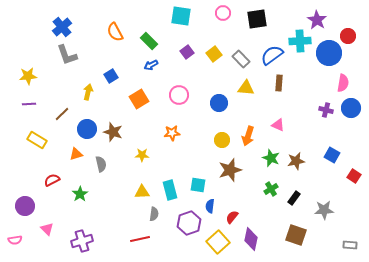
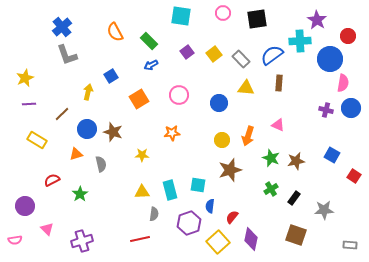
blue circle at (329, 53): moved 1 px right, 6 px down
yellow star at (28, 76): moved 3 px left, 2 px down; rotated 18 degrees counterclockwise
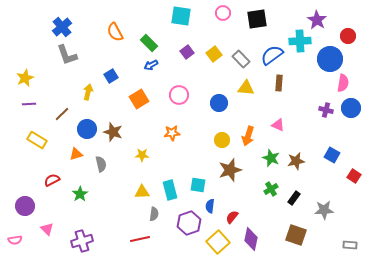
green rectangle at (149, 41): moved 2 px down
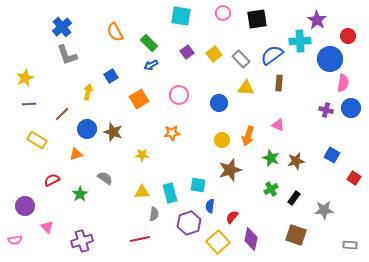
gray semicircle at (101, 164): moved 4 px right, 14 px down; rotated 42 degrees counterclockwise
red square at (354, 176): moved 2 px down
cyan rectangle at (170, 190): moved 3 px down
pink triangle at (47, 229): moved 2 px up
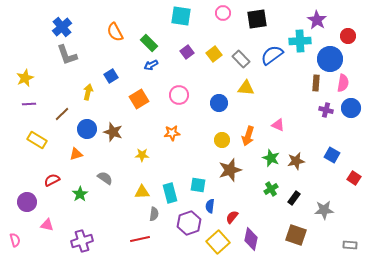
brown rectangle at (279, 83): moved 37 px right
purple circle at (25, 206): moved 2 px right, 4 px up
pink triangle at (47, 227): moved 2 px up; rotated 32 degrees counterclockwise
pink semicircle at (15, 240): rotated 96 degrees counterclockwise
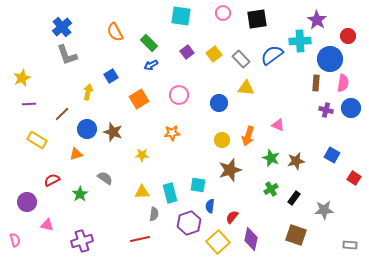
yellow star at (25, 78): moved 3 px left
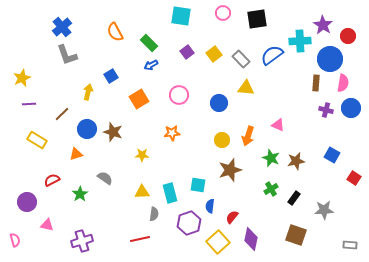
purple star at (317, 20): moved 6 px right, 5 px down
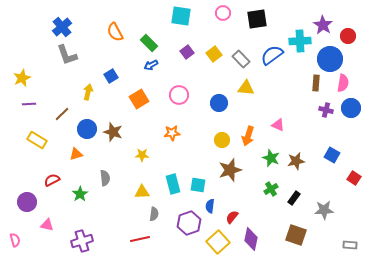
gray semicircle at (105, 178): rotated 49 degrees clockwise
cyan rectangle at (170, 193): moved 3 px right, 9 px up
